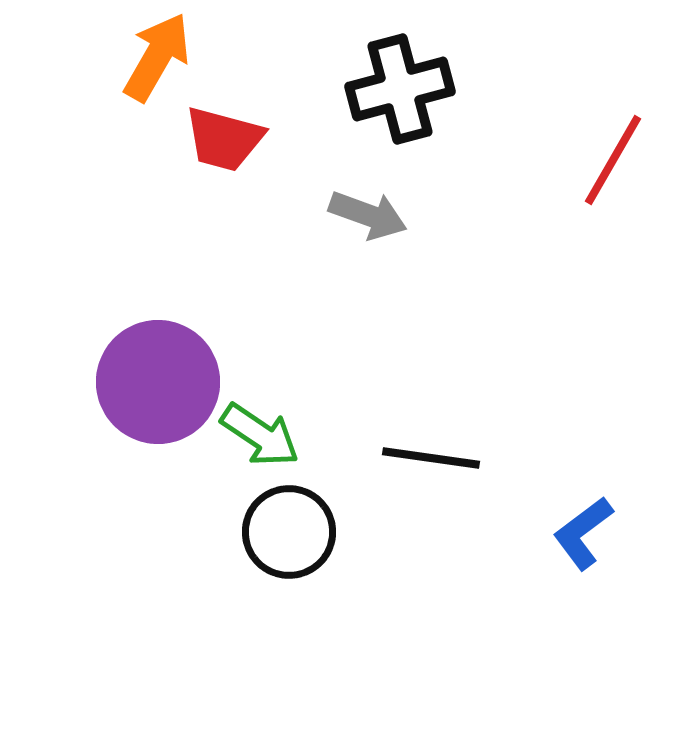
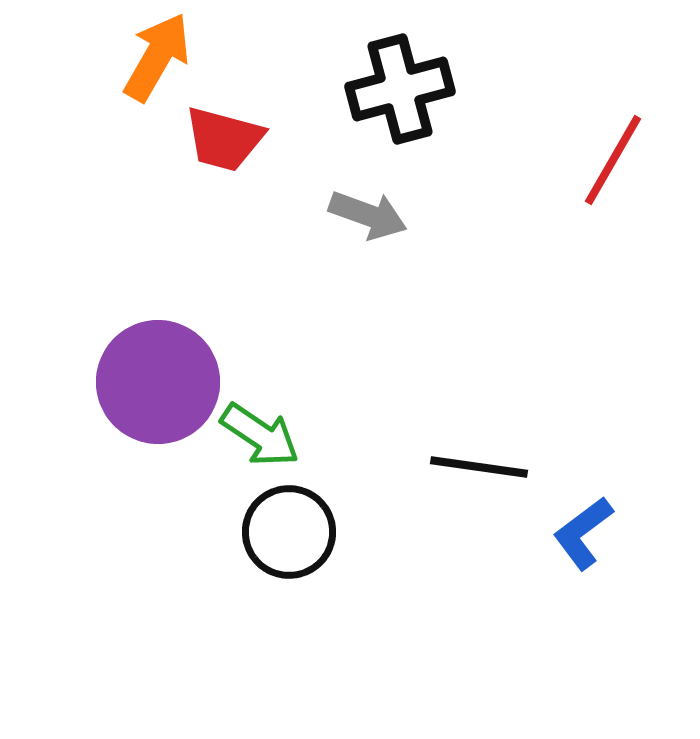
black line: moved 48 px right, 9 px down
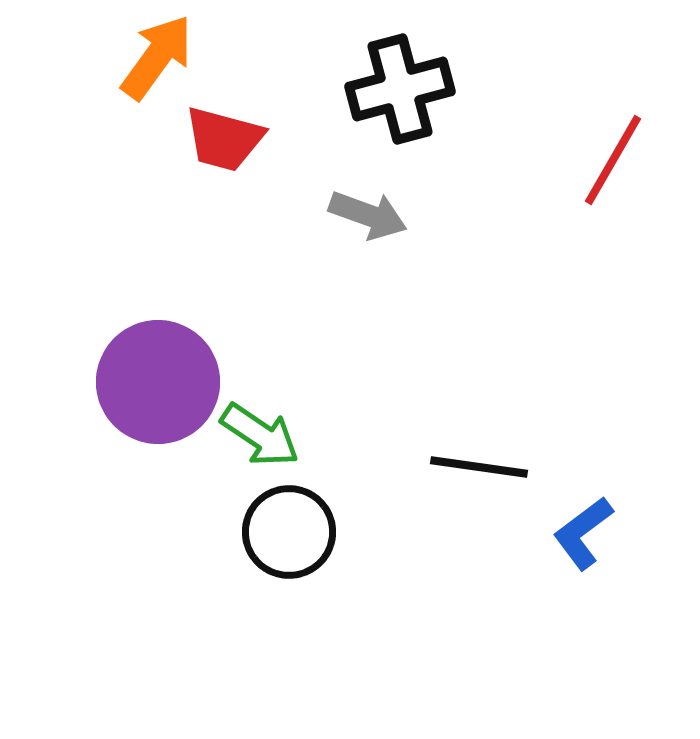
orange arrow: rotated 6 degrees clockwise
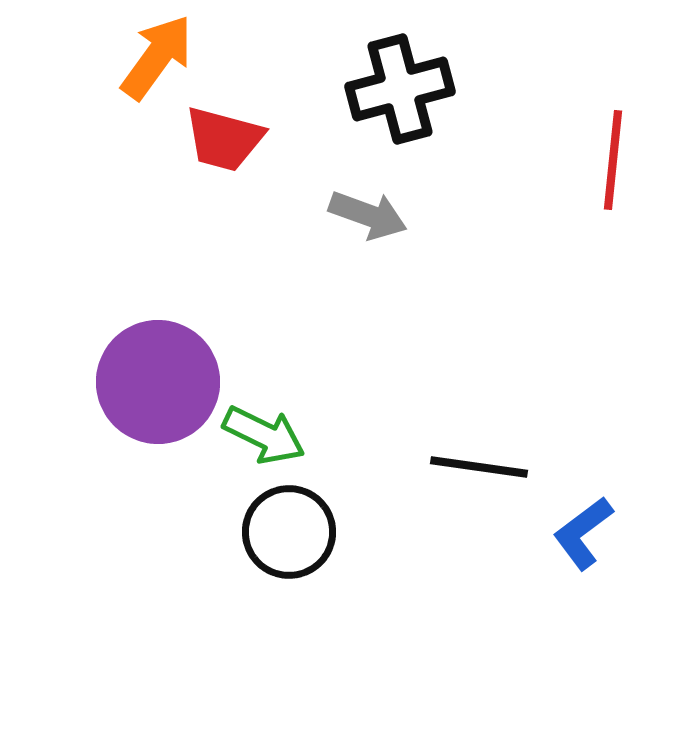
red line: rotated 24 degrees counterclockwise
green arrow: moved 4 px right; rotated 8 degrees counterclockwise
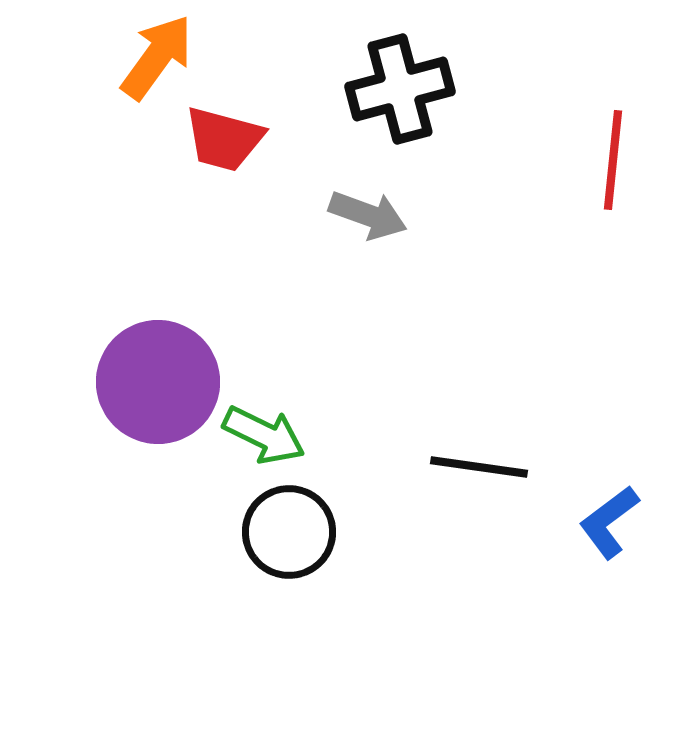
blue L-shape: moved 26 px right, 11 px up
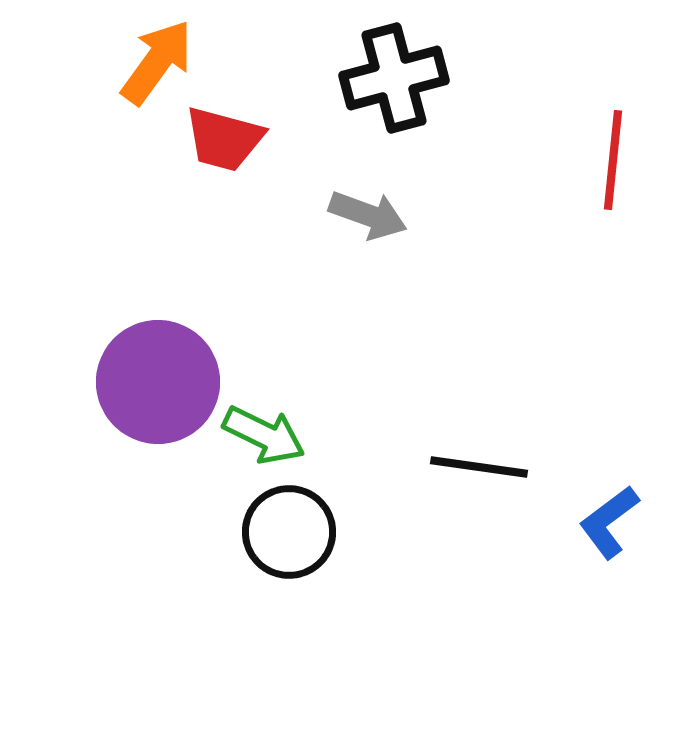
orange arrow: moved 5 px down
black cross: moved 6 px left, 11 px up
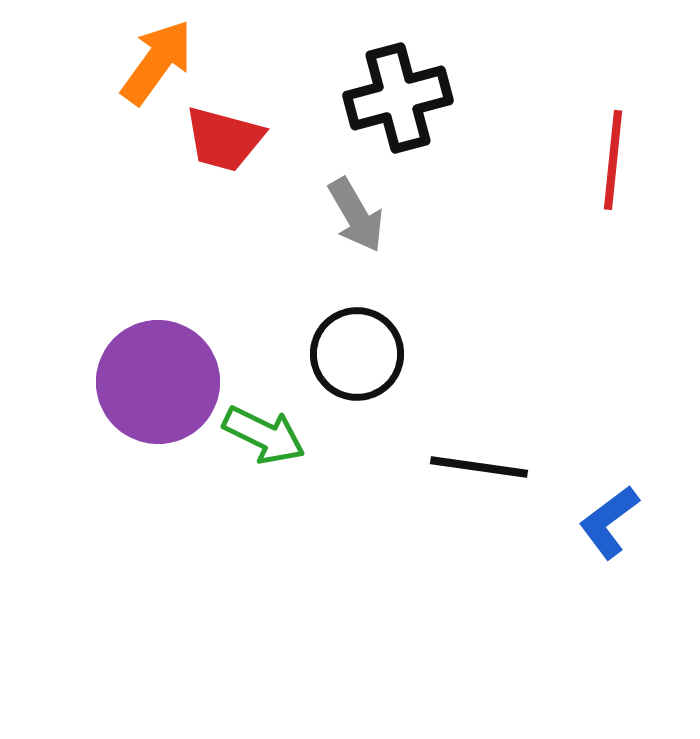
black cross: moved 4 px right, 20 px down
gray arrow: moved 12 px left; rotated 40 degrees clockwise
black circle: moved 68 px right, 178 px up
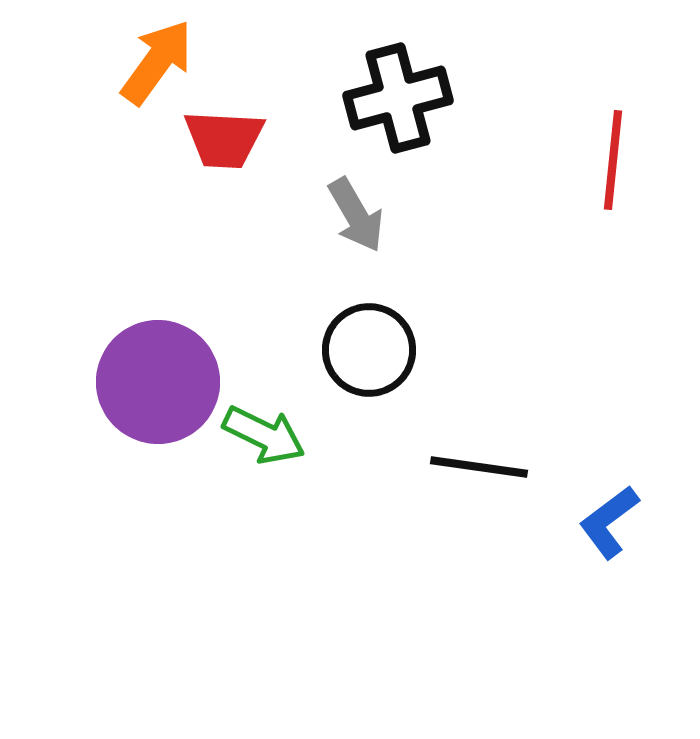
red trapezoid: rotated 12 degrees counterclockwise
black circle: moved 12 px right, 4 px up
